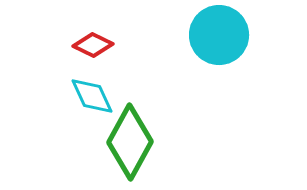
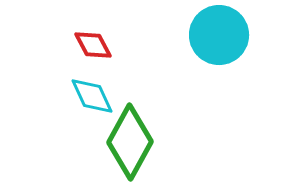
red diamond: rotated 36 degrees clockwise
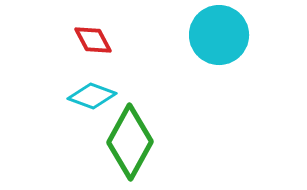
red diamond: moved 5 px up
cyan diamond: rotated 45 degrees counterclockwise
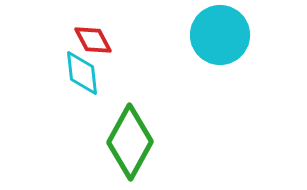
cyan circle: moved 1 px right
cyan diamond: moved 10 px left, 23 px up; rotated 63 degrees clockwise
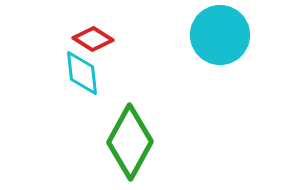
red diamond: moved 1 px up; rotated 30 degrees counterclockwise
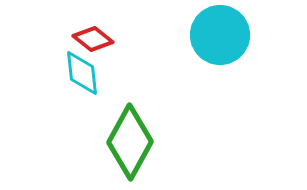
red diamond: rotated 6 degrees clockwise
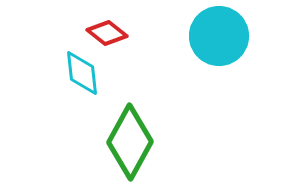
cyan circle: moved 1 px left, 1 px down
red diamond: moved 14 px right, 6 px up
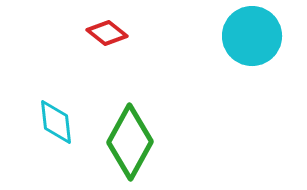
cyan circle: moved 33 px right
cyan diamond: moved 26 px left, 49 px down
